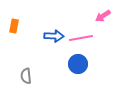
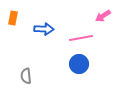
orange rectangle: moved 1 px left, 8 px up
blue arrow: moved 10 px left, 7 px up
blue circle: moved 1 px right
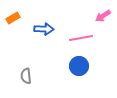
orange rectangle: rotated 48 degrees clockwise
blue circle: moved 2 px down
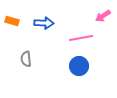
orange rectangle: moved 1 px left, 3 px down; rotated 48 degrees clockwise
blue arrow: moved 6 px up
gray semicircle: moved 17 px up
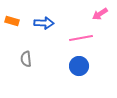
pink arrow: moved 3 px left, 2 px up
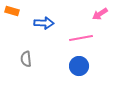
orange rectangle: moved 10 px up
